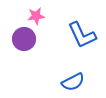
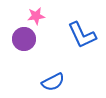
blue semicircle: moved 20 px left
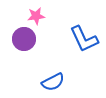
blue L-shape: moved 2 px right, 4 px down
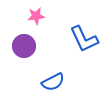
purple circle: moved 7 px down
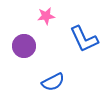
pink star: moved 10 px right
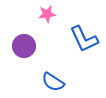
pink star: moved 1 px right, 2 px up
blue semicircle: rotated 60 degrees clockwise
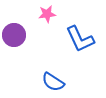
blue L-shape: moved 4 px left
purple circle: moved 10 px left, 11 px up
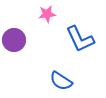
purple circle: moved 5 px down
blue semicircle: moved 8 px right, 1 px up
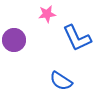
blue L-shape: moved 3 px left, 1 px up
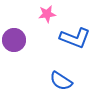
blue L-shape: moved 2 px left; rotated 44 degrees counterclockwise
